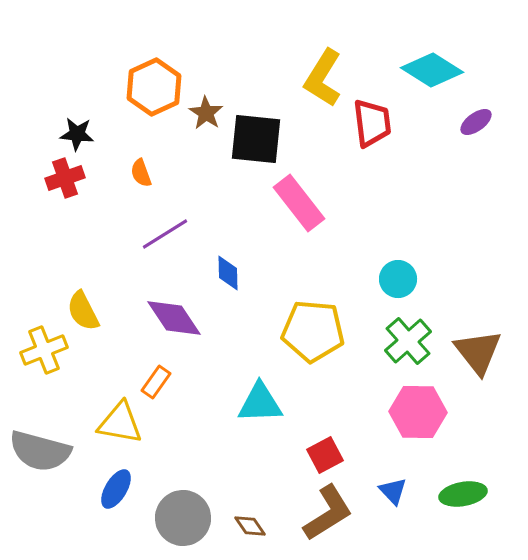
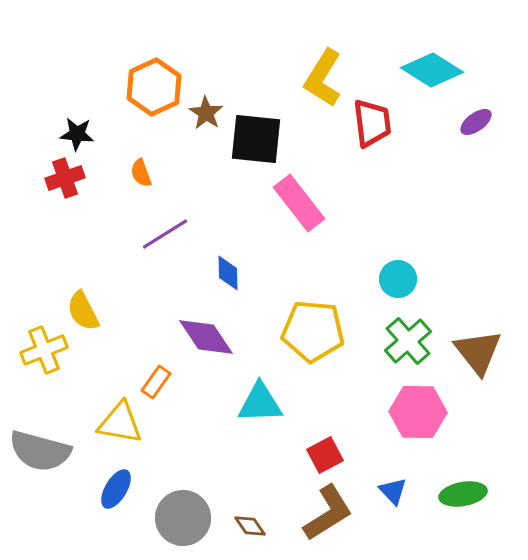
purple diamond: moved 32 px right, 19 px down
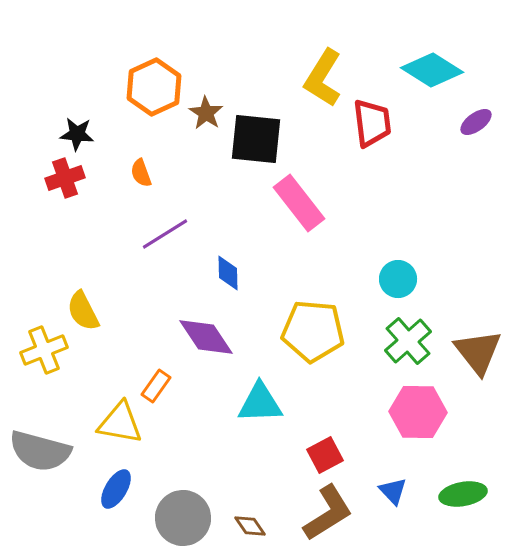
orange rectangle: moved 4 px down
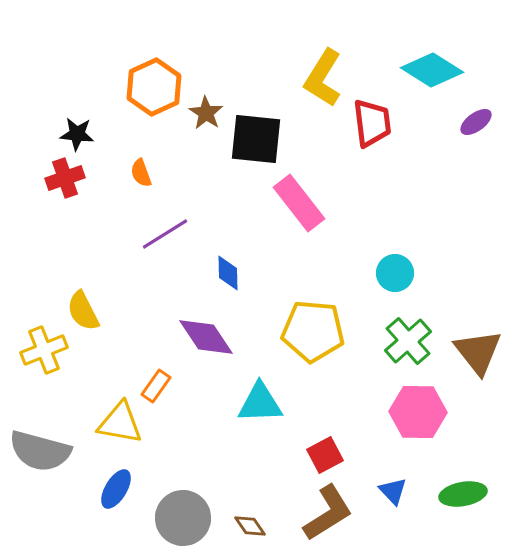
cyan circle: moved 3 px left, 6 px up
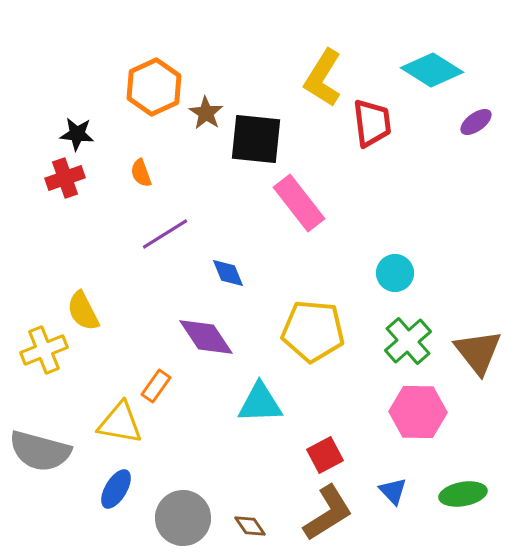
blue diamond: rotated 21 degrees counterclockwise
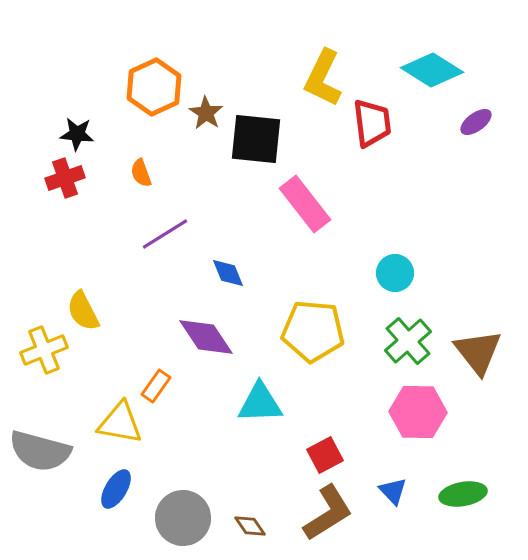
yellow L-shape: rotated 6 degrees counterclockwise
pink rectangle: moved 6 px right, 1 px down
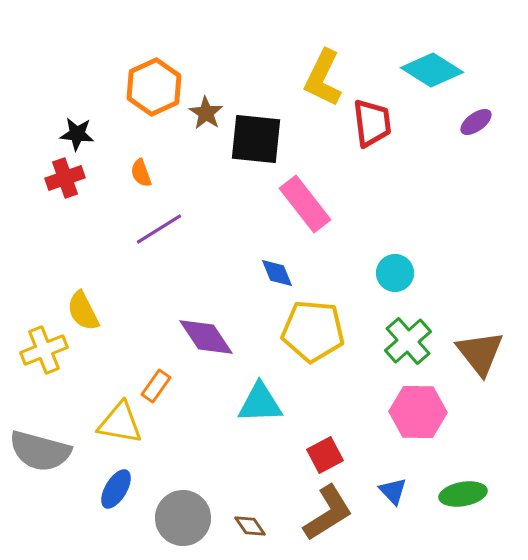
purple line: moved 6 px left, 5 px up
blue diamond: moved 49 px right
brown triangle: moved 2 px right, 1 px down
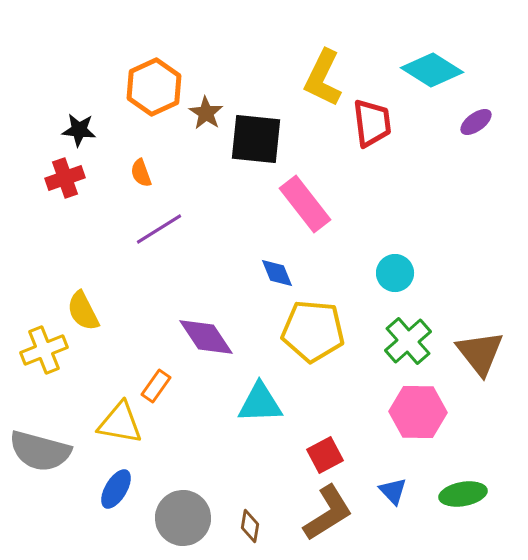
black star: moved 2 px right, 4 px up
brown diamond: rotated 44 degrees clockwise
